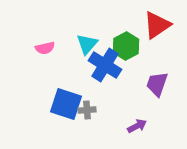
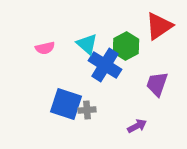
red triangle: moved 2 px right, 1 px down
cyan triangle: rotated 30 degrees counterclockwise
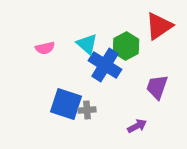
purple trapezoid: moved 3 px down
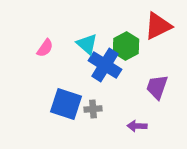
red triangle: moved 1 px left; rotated 8 degrees clockwise
pink semicircle: rotated 42 degrees counterclockwise
gray cross: moved 6 px right, 1 px up
purple arrow: rotated 150 degrees counterclockwise
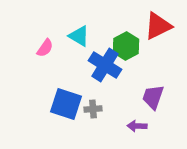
cyan triangle: moved 8 px left, 8 px up; rotated 10 degrees counterclockwise
purple trapezoid: moved 4 px left, 10 px down
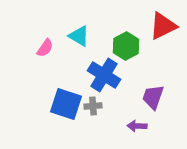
red triangle: moved 5 px right
blue cross: moved 1 px left, 10 px down
gray cross: moved 3 px up
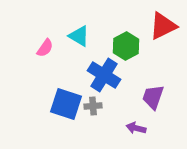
purple arrow: moved 1 px left, 2 px down; rotated 12 degrees clockwise
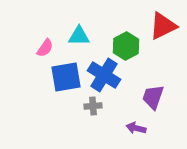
cyan triangle: rotated 30 degrees counterclockwise
blue square: moved 27 px up; rotated 28 degrees counterclockwise
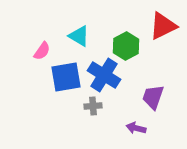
cyan triangle: rotated 30 degrees clockwise
pink semicircle: moved 3 px left, 3 px down
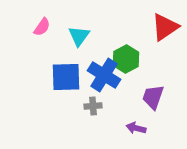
red triangle: moved 2 px right, 1 px down; rotated 8 degrees counterclockwise
cyan triangle: rotated 35 degrees clockwise
green hexagon: moved 13 px down
pink semicircle: moved 24 px up
blue square: rotated 8 degrees clockwise
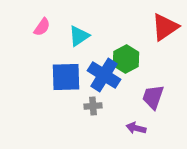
cyan triangle: rotated 20 degrees clockwise
